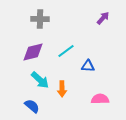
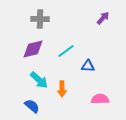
purple diamond: moved 3 px up
cyan arrow: moved 1 px left
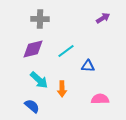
purple arrow: rotated 16 degrees clockwise
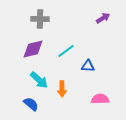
blue semicircle: moved 1 px left, 2 px up
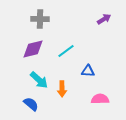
purple arrow: moved 1 px right, 1 px down
blue triangle: moved 5 px down
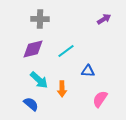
pink semicircle: rotated 54 degrees counterclockwise
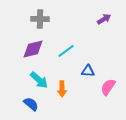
pink semicircle: moved 8 px right, 12 px up
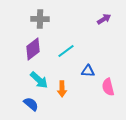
purple diamond: rotated 25 degrees counterclockwise
pink semicircle: rotated 48 degrees counterclockwise
